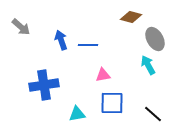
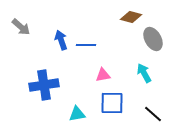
gray ellipse: moved 2 px left
blue line: moved 2 px left
cyan arrow: moved 4 px left, 8 px down
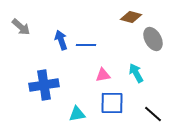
cyan arrow: moved 8 px left
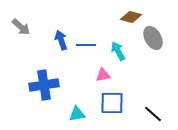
gray ellipse: moved 1 px up
cyan arrow: moved 18 px left, 22 px up
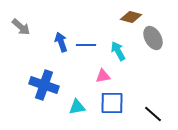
blue arrow: moved 2 px down
pink triangle: moved 1 px down
blue cross: rotated 28 degrees clockwise
cyan triangle: moved 7 px up
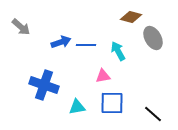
blue arrow: rotated 90 degrees clockwise
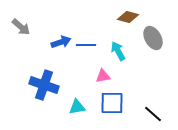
brown diamond: moved 3 px left
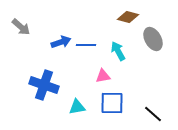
gray ellipse: moved 1 px down
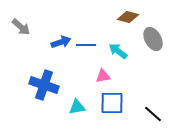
cyan arrow: rotated 24 degrees counterclockwise
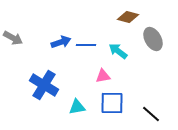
gray arrow: moved 8 px left, 11 px down; rotated 12 degrees counterclockwise
blue cross: rotated 12 degrees clockwise
black line: moved 2 px left
